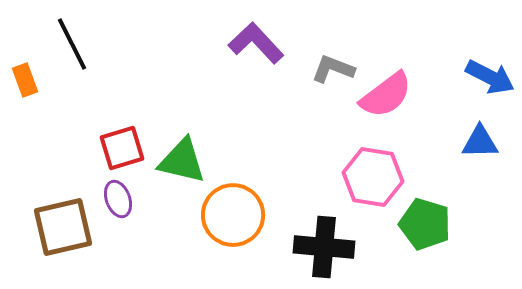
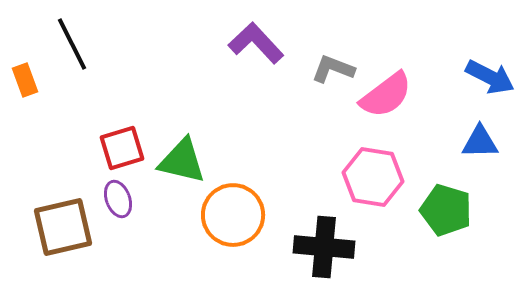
green pentagon: moved 21 px right, 14 px up
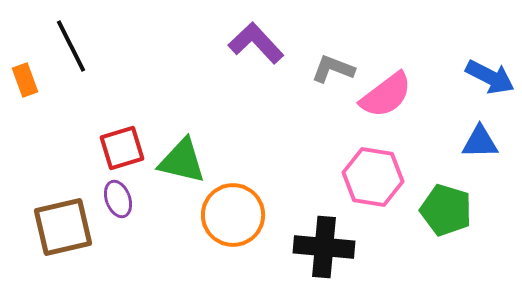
black line: moved 1 px left, 2 px down
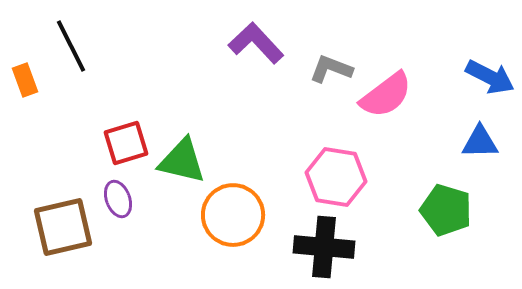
gray L-shape: moved 2 px left
red square: moved 4 px right, 5 px up
pink hexagon: moved 37 px left
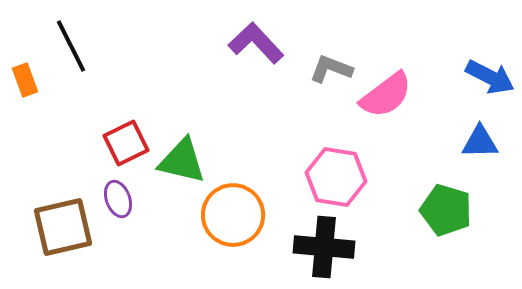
red square: rotated 9 degrees counterclockwise
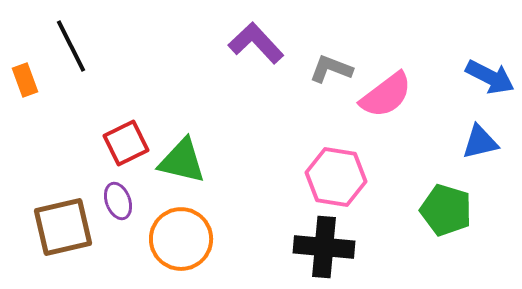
blue triangle: rotated 12 degrees counterclockwise
purple ellipse: moved 2 px down
orange circle: moved 52 px left, 24 px down
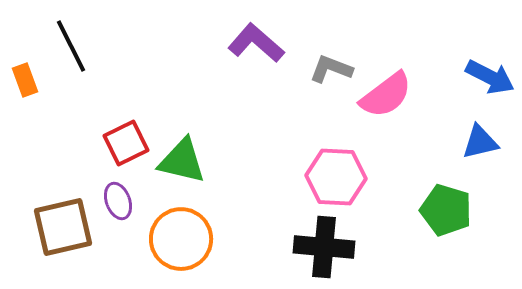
purple L-shape: rotated 6 degrees counterclockwise
pink hexagon: rotated 6 degrees counterclockwise
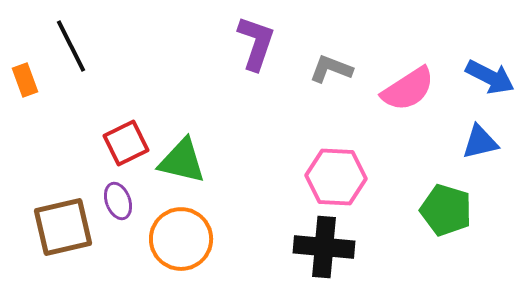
purple L-shape: rotated 68 degrees clockwise
pink semicircle: moved 22 px right, 6 px up; rotated 4 degrees clockwise
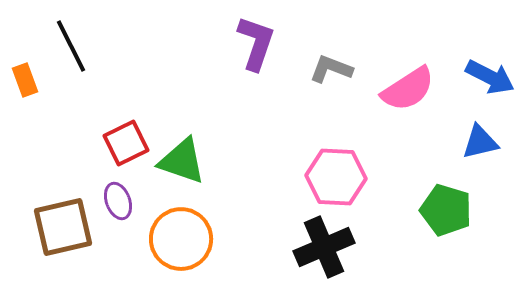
green triangle: rotated 6 degrees clockwise
black cross: rotated 28 degrees counterclockwise
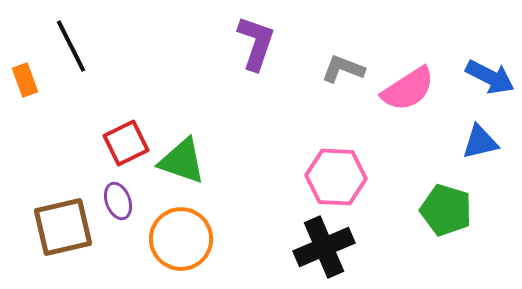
gray L-shape: moved 12 px right
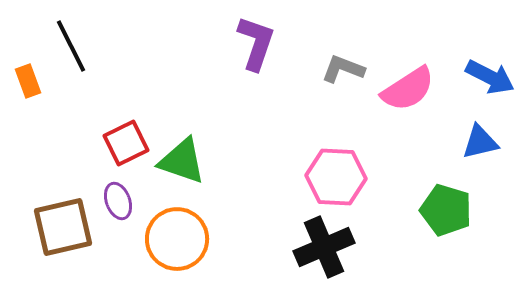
orange rectangle: moved 3 px right, 1 px down
orange circle: moved 4 px left
